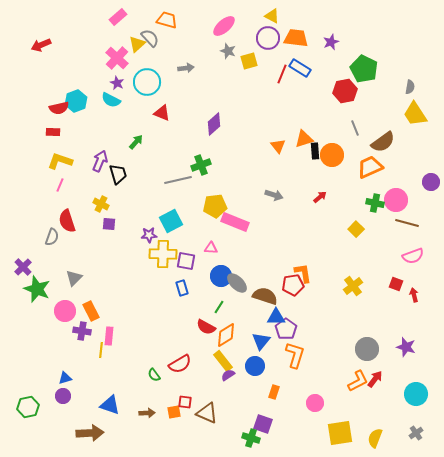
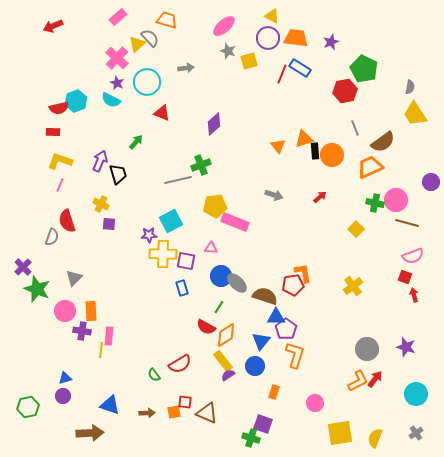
red arrow at (41, 45): moved 12 px right, 19 px up
red square at (396, 284): moved 9 px right, 7 px up
orange rectangle at (91, 311): rotated 24 degrees clockwise
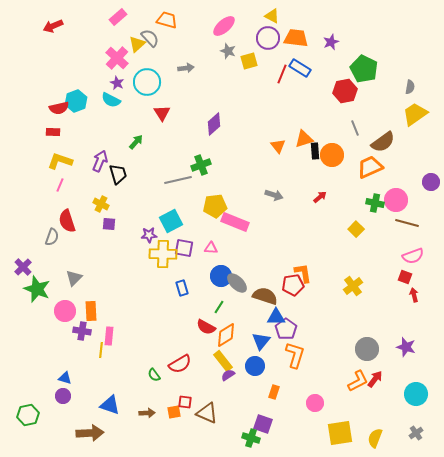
red triangle at (162, 113): rotated 36 degrees clockwise
yellow trapezoid at (415, 114): rotated 88 degrees clockwise
purple square at (186, 261): moved 2 px left, 13 px up
blue triangle at (65, 378): rotated 32 degrees clockwise
green hexagon at (28, 407): moved 8 px down
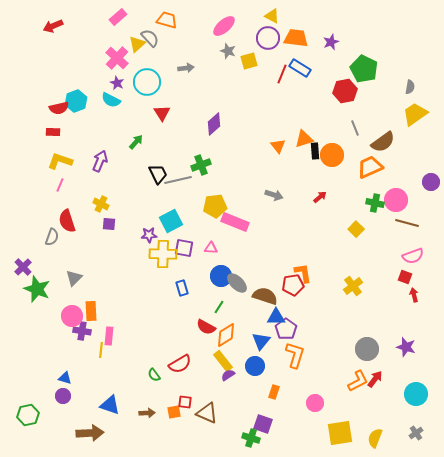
black trapezoid at (118, 174): moved 40 px right; rotated 10 degrees counterclockwise
pink circle at (65, 311): moved 7 px right, 5 px down
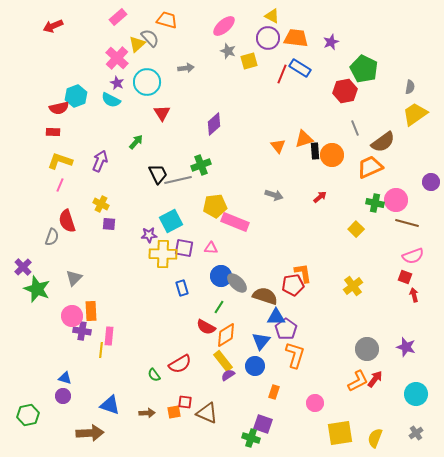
cyan hexagon at (76, 101): moved 5 px up
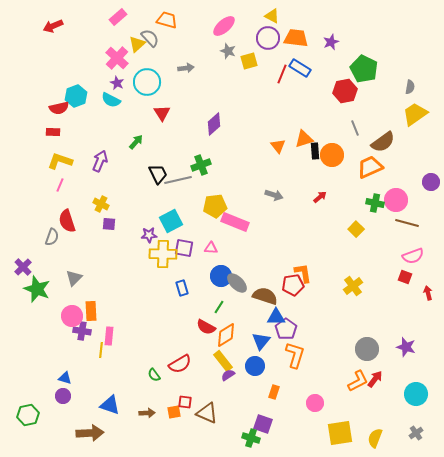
red arrow at (414, 295): moved 14 px right, 2 px up
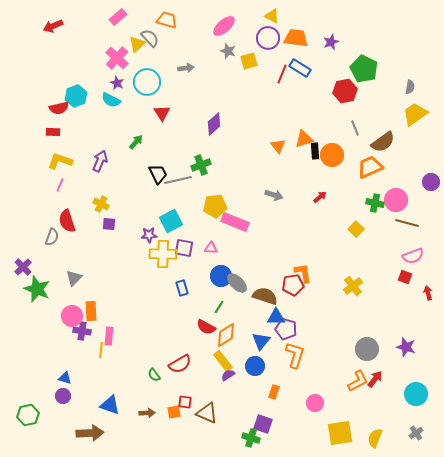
purple pentagon at (286, 329): rotated 20 degrees counterclockwise
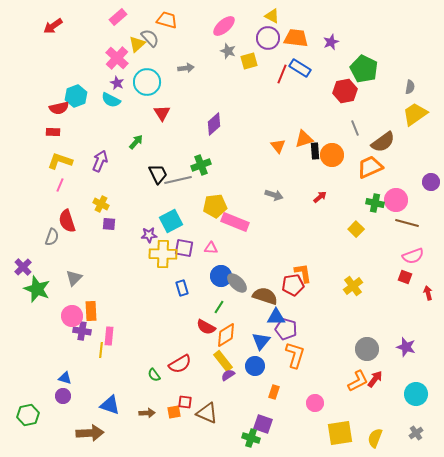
red arrow at (53, 26): rotated 12 degrees counterclockwise
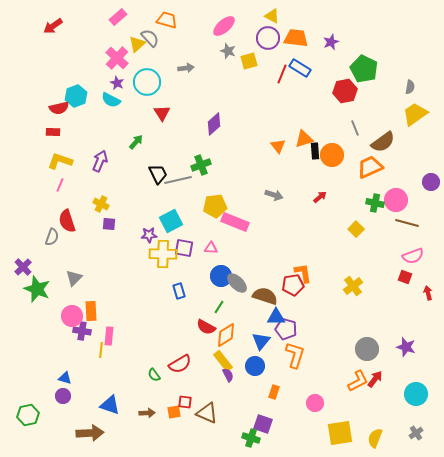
blue rectangle at (182, 288): moved 3 px left, 3 px down
purple semicircle at (228, 375): rotated 96 degrees clockwise
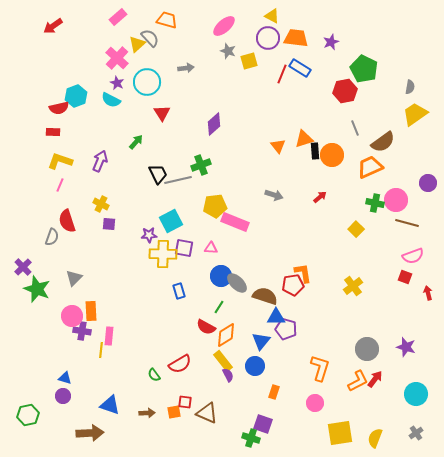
purple circle at (431, 182): moved 3 px left, 1 px down
orange L-shape at (295, 355): moved 25 px right, 13 px down
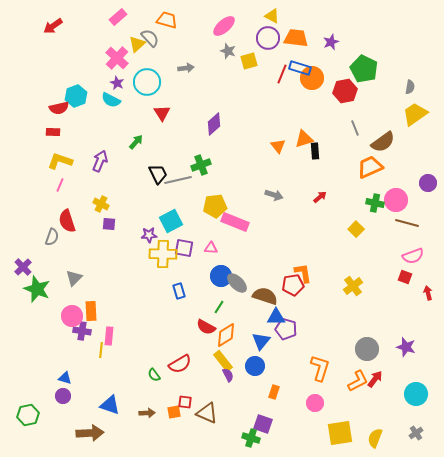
blue rectangle at (300, 68): rotated 15 degrees counterclockwise
orange circle at (332, 155): moved 20 px left, 77 px up
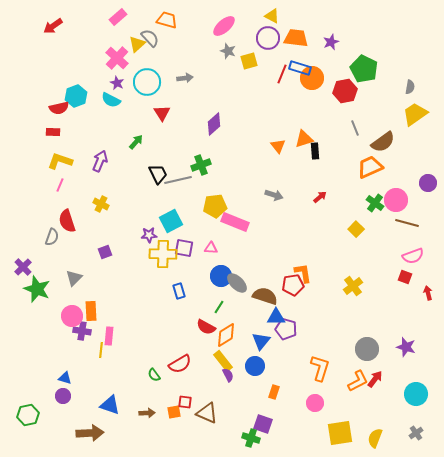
gray arrow at (186, 68): moved 1 px left, 10 px down
green cross at (375, 203): rotated 24 degrees clockwise
purple square at (109, 224): moved 4 px left, 28 px down; rotated 24 degrees counterclockwise
